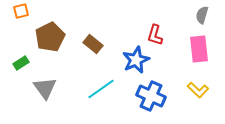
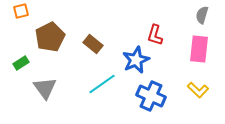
pink rectangle: rotated 12 degrees clockwise
cyan line: moved 1 px right, 5 px up
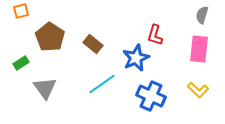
brown pentagon: rotated 12 degrees counterclockwise
blue star: moved 2 px up
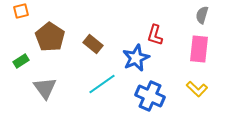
green rectangle: moved 2 px up
yellow L-shape: moved 1 px left, 1 px up
blue cross: moved 1 px left
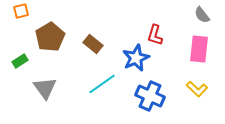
gray semicircle: rotated 54 degrees counterclockwise
brown pentagon: rotated 8 degrees clockwise
green rectangle: moved 1 px left
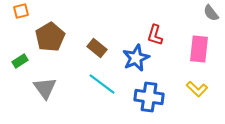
gray semicircle: moved 9 px right, 2 px up
brown rectangle: moved 4 px right, 4 px down
cyan line: rotated 72 degrees clockwise
blue cross: moved 1 px left, 1 px down; rotated 16 degrees counterclockwise
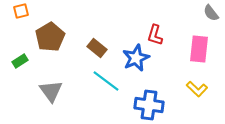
cyan line: moved 4 px right, 3 px up
gray triangle: moved 6 px right, 3 px down
blue cross: moved 8 px down
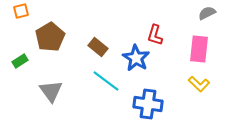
gray semicircle: moved 4 px left; rotated 102 degrees clockwise
brown rectangle: moved 1 px right, 1 px up
blue star: rotated 16 degrees counterclockwise
yellow L-shape: moved 2 px right, 5 px up
blue cross: moved 1 px left, 1 px up
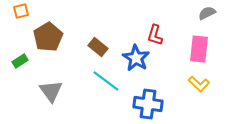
brown pentagon: moved 2 px left
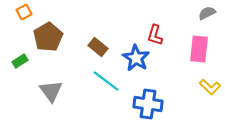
orange square: moved 3 px right, 1 px down; rotated 14 degrees counterclockwise
yellow L-shape: moved 11 px right, 3 px down
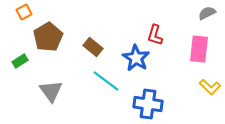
brown rectangle: moved 5 px left
